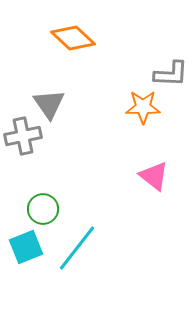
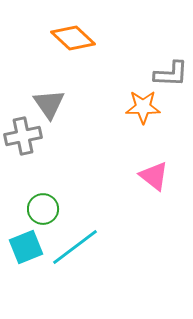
cyan line: moved 2 px left, 1 px up; rotated 15 degrees clockwise
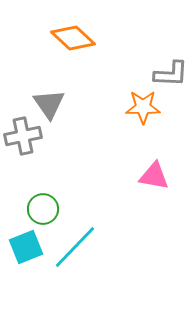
pink triangle: rotated 28 degrees counterclockwise
cyan line: rotated 9 degrees counterclockwise
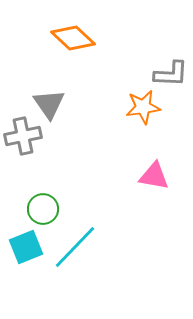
orange star: rotated 8 degrees counterclockwise
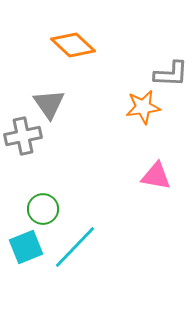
orange diamond: moved 7 px down
pink triangle: moved 2 px right
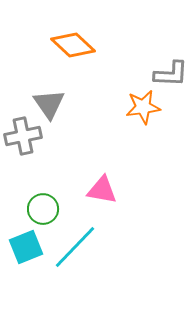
pink triangle: moved 54 px left, 14 px down
